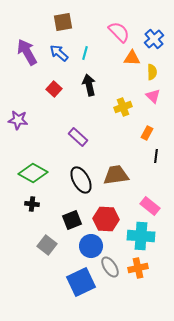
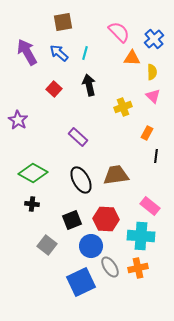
purple star: rotated 24 degrees clockwise
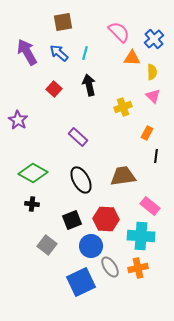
brown trapezoid: moved 7 px right, 1 px down
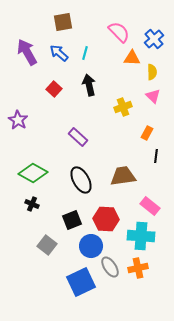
black cross: rotated 16 degrees clockwise
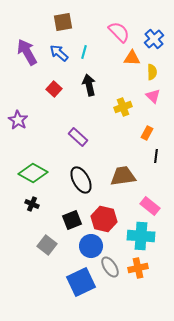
cyan line: moved 1 px left, 1 px up
red hexagon: moved 2 px left; rotated 10 degrees clockwise
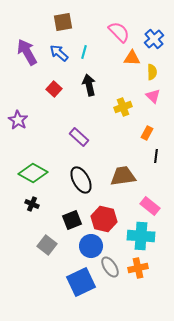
purple rectangle: moved 1 px right
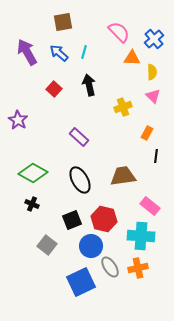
black ellipse: moved 1 px left
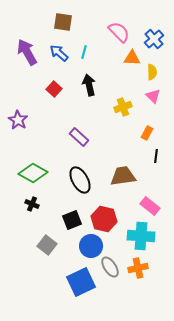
brown square: rotated 18 degrees clockwise
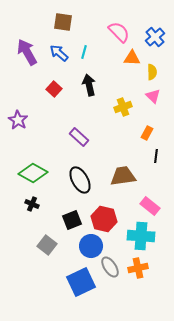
blue cross: moved 1 px right, 2 px up
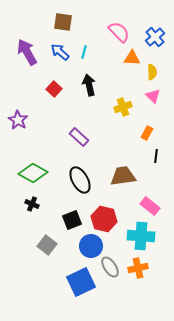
blue arrow: moved 1 px right, 1 px up
